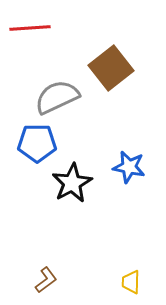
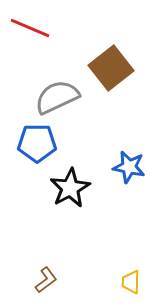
red line: rotated 27 degrees clockwise
black star: moved 2 px left, 5 px down
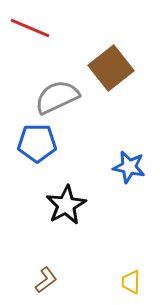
black star: moved 4 px left, 17 px down
